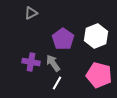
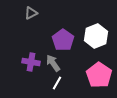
purple pentagon: moved 1 px down
pink pentagon: rotated 20 degrees clockwise
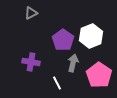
white hexagon: moved 5 px left
gray arrow: moved 20 px right; rotated 48 degrees clockwise
white line: rotated 56 degrees counterclockwise
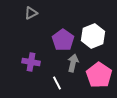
white hexagon: moved 2 px right
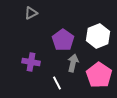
white hexagon: moved 5 px right
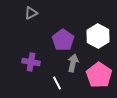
white hexagon: rotated 10 degrees counterclockwise
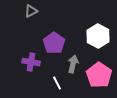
gray triangle: moved 2 px up
purple pentagon: moved 9 px left, 3 px down
gray arrow: moved 1 px down
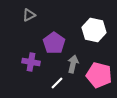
gray triangle: moved 2 px left, 4 px down
white hexagon: moved 4 px left, 6 px up; rotated 15 degrees counterclockwise
pink pentagon: rotated 20 degrees counterclockwise
white line: rotated 72 degrees clockwise
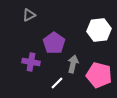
white hexagon: moved 5 px right; rotated 20 degrees counterclockwise
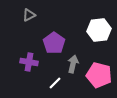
purple cross: moved 2 px left
white line: moved 2 px left
